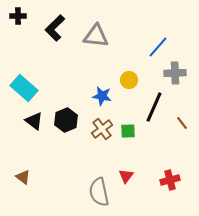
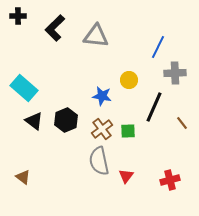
blue line: rotated 15 degrees counterclockwise
gray semicircle: moved 31 px up
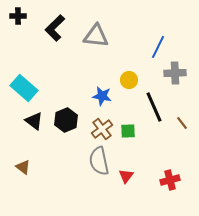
black line: rotated 48 degrees counterclockwise
brown triangle: moved 10 px up
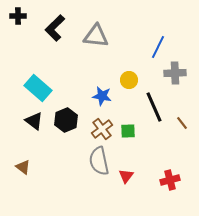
cyan rectangle: moved 14 px right
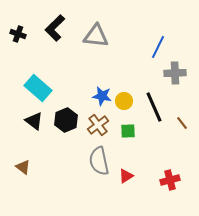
black cross: moved 18 px down; rotated 21 degrees clockwise
yellow circle: moved 5 px left, 21 px down
brown cross: moved 4 px left, 4 px up
red triangle: rotated 21 degrees clockwise
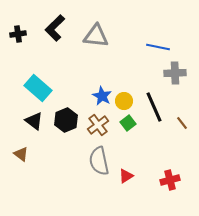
black cross: rotated 28 degrees counterclockwise
blue line: rotated 75 degrees clockwise
blue star: rotated 18 degrees clockwise
green square: moved 8 px up; rotated 35 degrees counterclockwise
brown triangle: moved 2 px left, 13 px up
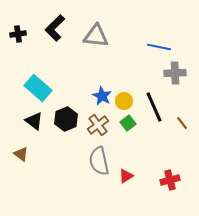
blue line: moved 1 px right
black hexagon: moved 1 px up
